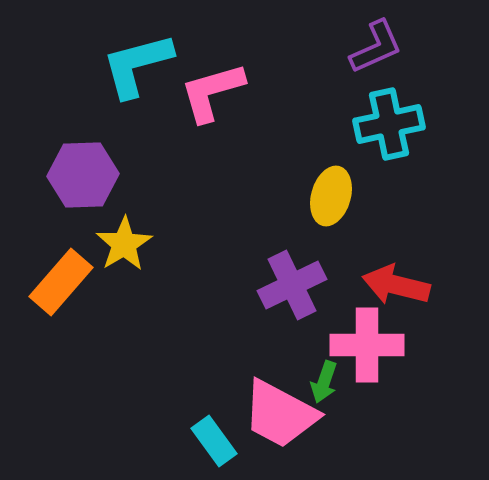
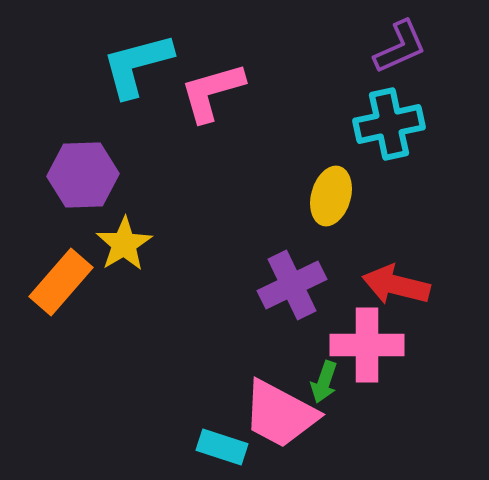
purple L-shape: moved 24 px right
cyan rectangle: moved 8 px right, 6 px down; rotated 36 degrees counterclockwise
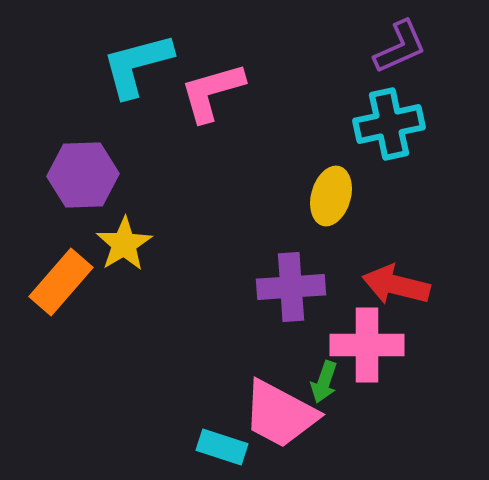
purple cross: moved 1 px left, 2 px down; rotated 22 degrees clockwise
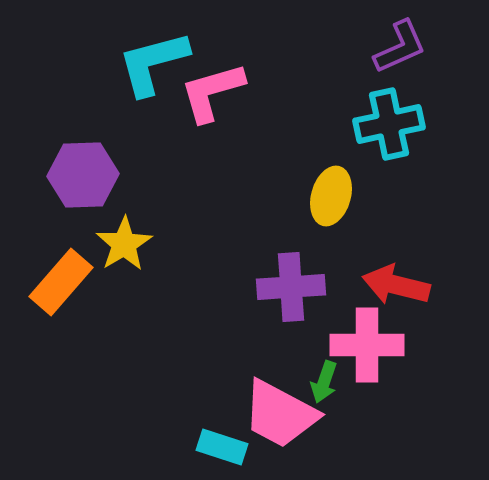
cyan L-shape: moved 16 px right, 2 px up
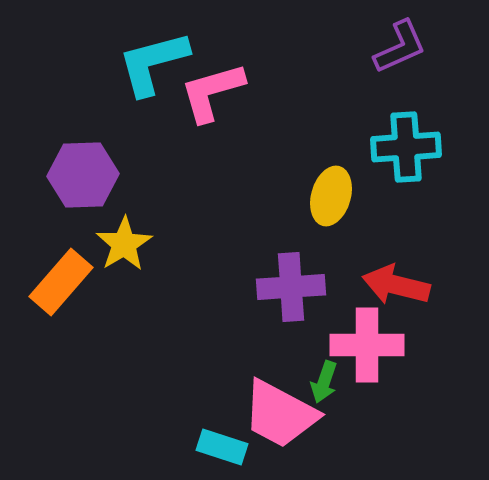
cyan cross: moved 17 px right, 23 px down; rotated 8 degrees clockwise
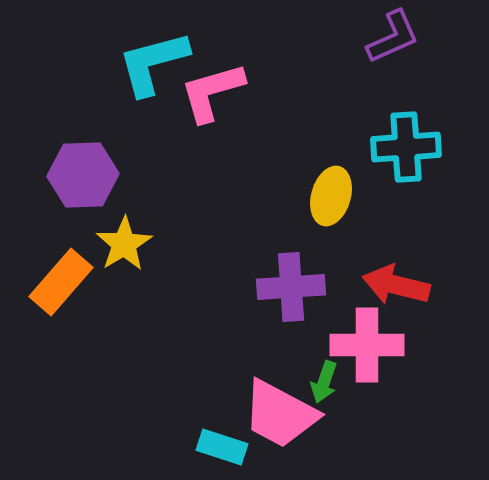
purple L-shape: moved 7 px left, 10 px up
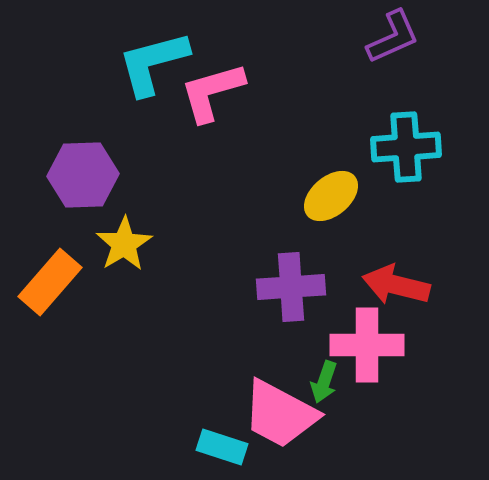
yellow ellipse: rotated 34 degrees clockwise
orange rectangle: moved 11 px left
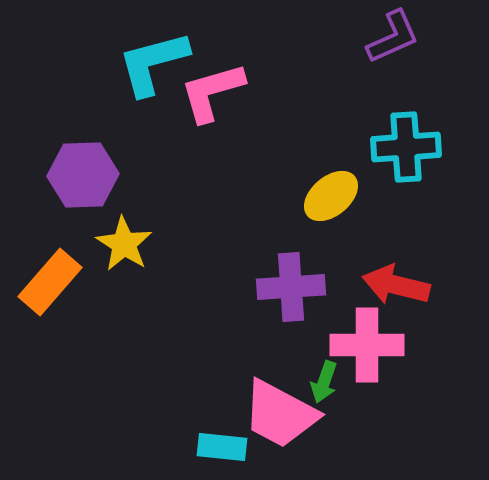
yellow star: rotated 8 degrees counterclockwise
cyan rectangle: rotated 12 degrees counterclockwise
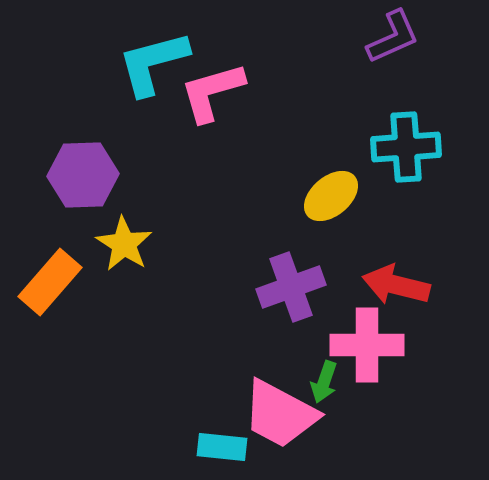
purple cross: rotated 16 degrees counterclockwise
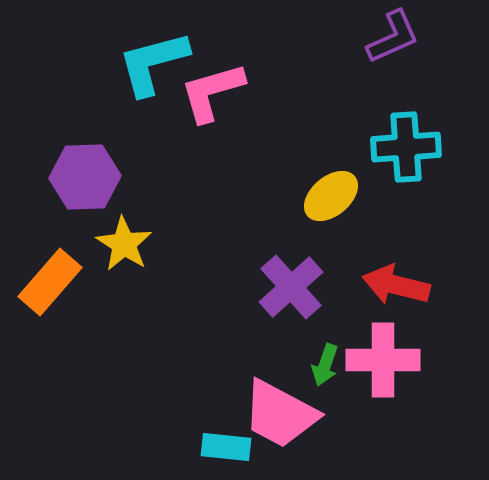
purple hexagon: moved 2 px right, 2 px down
purple cross: rotated 22 degrees counterclockwise
pink cross: moved 16 px right, 15 px down
green arrow: moved 1 px right, 17 px up
cyan rectangle: moved 4 px right
